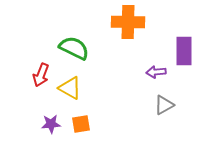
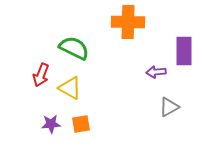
gray triangle: moved 5 px right, 2 px down
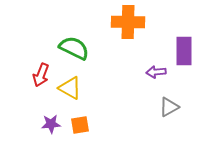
orange square: moved 1 px left, 1 px down
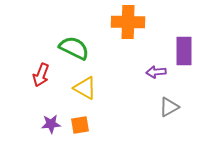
yellow triangle: moved 15 px right
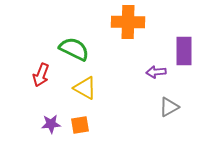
green semicircle: moved 1 px down
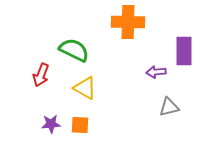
green semicircle: moved 1 px down
gray triangle: rotated 15 degrees clockwise
orange square: rotated 12 degrees clockwise
